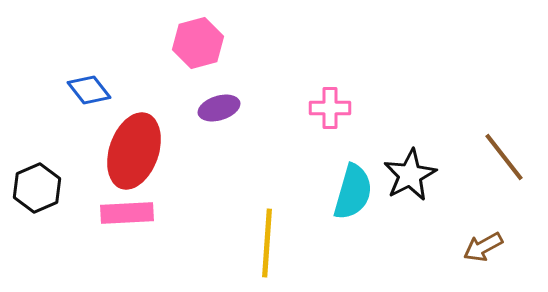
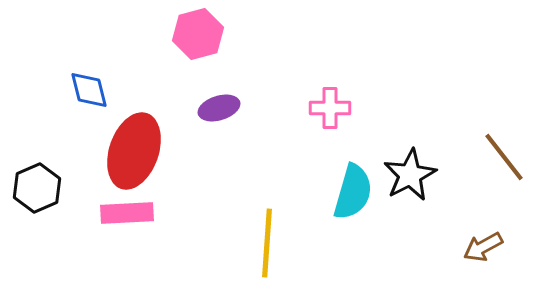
pink hexagon: moved 9 px up
blue diamond: rotated 24 degrees clockwise
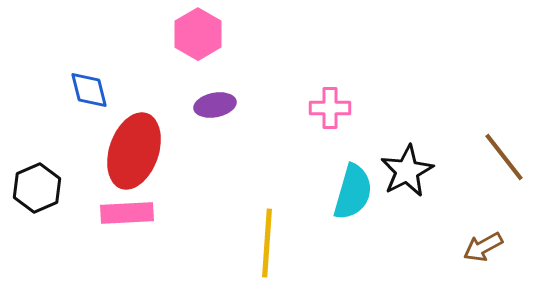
pink hexagon: rotated 15 degrees counterclockwise
purple ellipse: moved 4 px left, 3 px up; rotated 6 degrees clockwise
black star: moved 3 px left, 4 px up
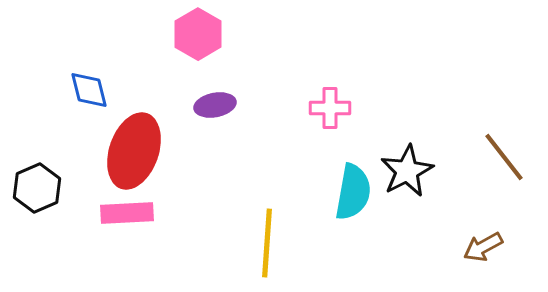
cyan semicircle: rotated 6 degrees counterclockwise
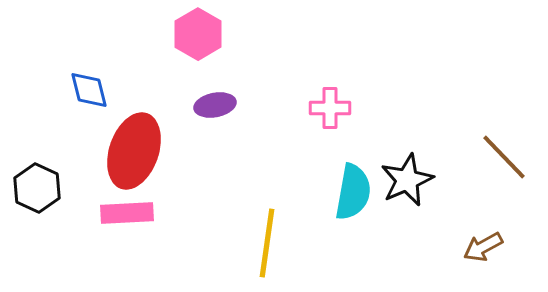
brown line: rotated 6 degrees counterclockwise
black star: moved 9 px down; rotated 4 degrees clockwise
black hexagon: rotated 12 degrees counterclockwise
yellow line: rotated 4 degrees clockwise
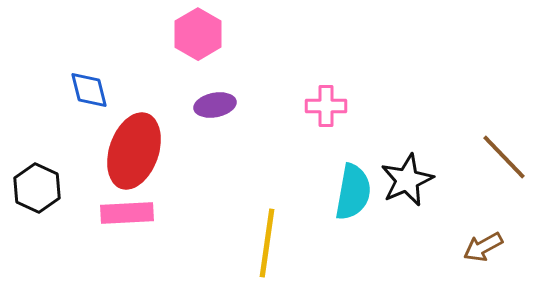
pink cross: moved 4 px left, 2 px up
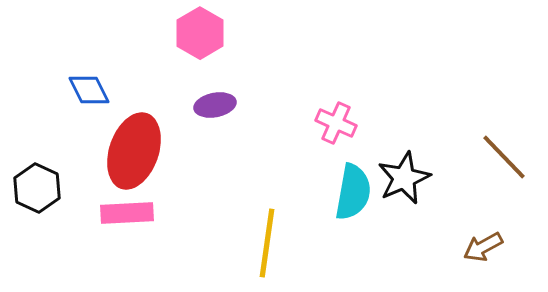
pink hexagon: moved 2 px right, 1 px up
blue diamond: rotated 12 degrees counterclockwise
pink cross: moved 10 px right, 17 px down; rotated 24 degrees clockwise
black star: moved 3 px left, 2 px up
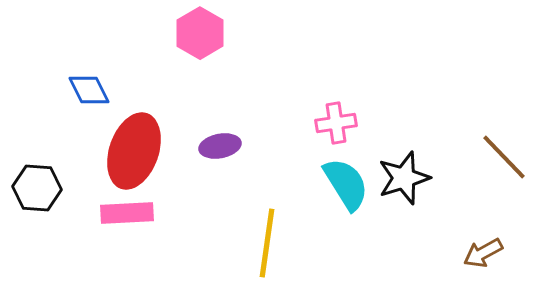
purple ellipse: moved 5 px right, 41 px down
pink cross: rotated 33 degrees counterclockwise
black star: rotated 6 degrees clockwise
black hexagon: rotated 21 degrees counterclockwise
cyan semicircle: moved 7 px left, 8 px up; rotated 42 degrees counterclockwise
brown arrow: moved 6 px down
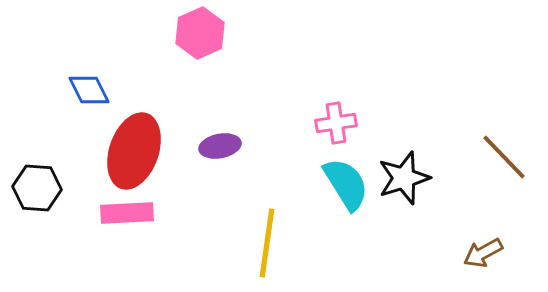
pink hexagon: rotated 6 degrees clockwise
